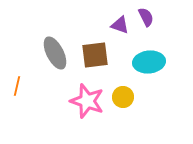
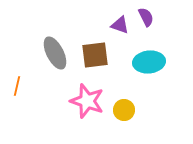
yellow circle: moved 1 px right, 13 px down
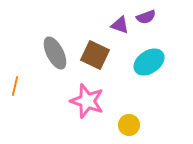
purple semicircle: rotated 96 degrees clockwise
brown square: rotated 32 degrees clockwise
cyan ellipse: rotated 28 degrees counterclockwise
orange line: moved 2 px left
yellow circle: moved 5 px right, 15 px down
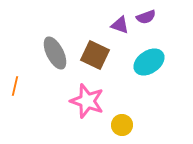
yellow circle: moved 7 px left
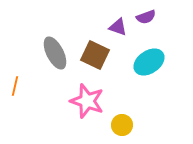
purple triangle: moved 2 px left, 2 px down
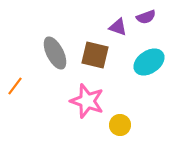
brown square: rotated 12 degrees counterclockwise
orange line: rotated 24 degrees clockwise
yellow circle: moved 2 px left
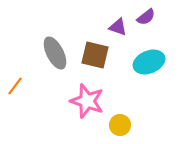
purple semicircle: rotated 18 degrees counterclockwise
cyan ellipse: rotated 12 degrees clockwise
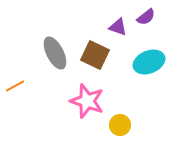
brown square: rotated 12 degrees clockwise
orange line: rotated 24 degrees clockwise
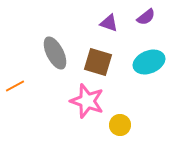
purple triangle: moved 9 px left, 4 px up
brown square: moved 3 px right, 7 px down; rotated 8 degrees counterclockwise
